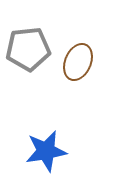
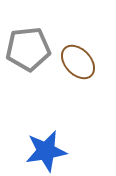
brown ellipse: rotated 66 degrees counterclockwise
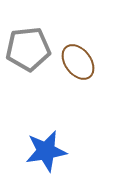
brown ellipse: rotated 6 degrees clockwise
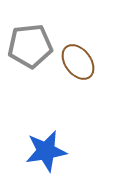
gray pentagon: moved 2 px right, 3 px up
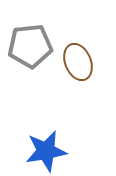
brown ellipse: rotated 15 degrees clockwise
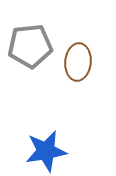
brown ellipse: rotated 27 degrees clockwise
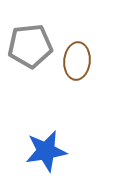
brown ellipse: moved 1 px left, 1 px up
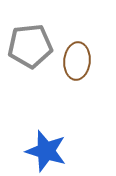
blue star: rotated 27 degrees clockwise
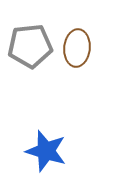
brown ellipse: moved 13 px up
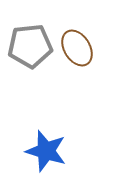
brown ellipse: rotated 36 degrees counterclockwise
